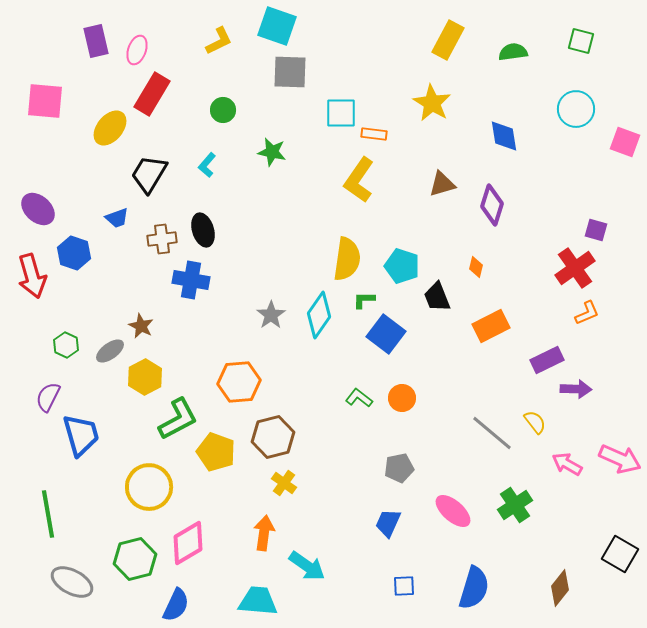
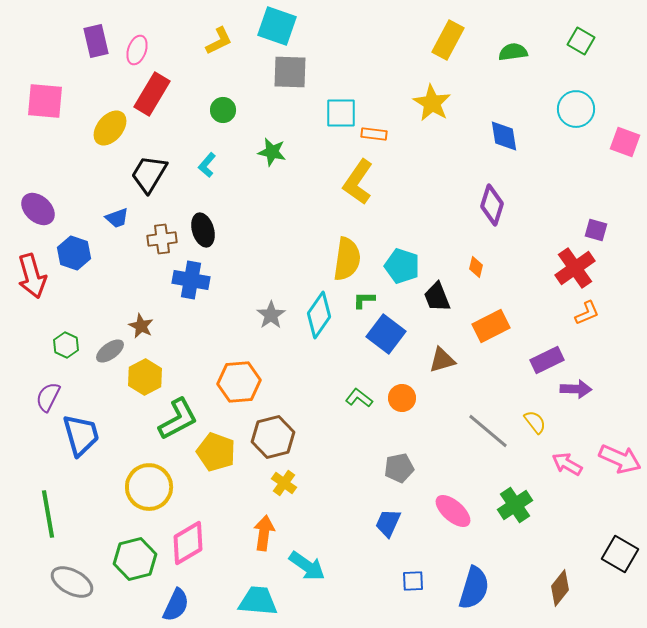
green square at (581, 41): rotated 16 degrees clockwise
yellow L-shape at (359, 180): moved 1 px left, 2 px down
brown triangle at (442, 184): moved 176 px down
gray line at (492, 433): moved 4 px left, 2 px up
blue square at (404, 586): moved 9 px right, 5 px up
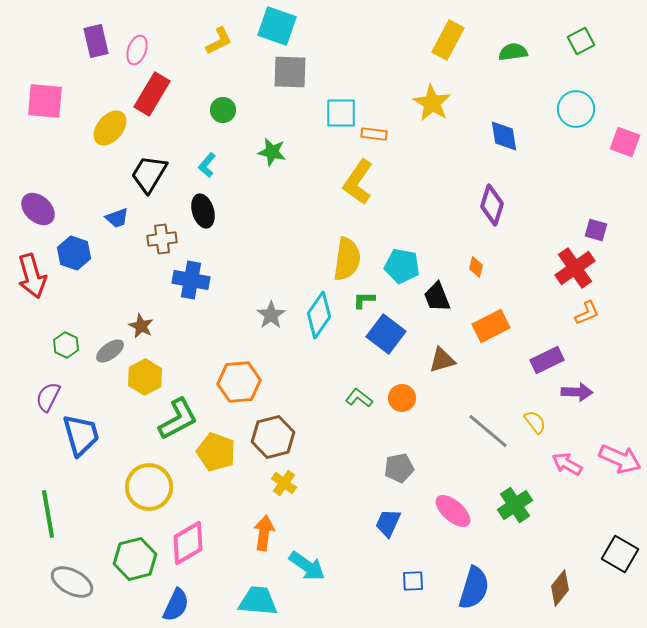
green square at (581, 41): rotated 32 degrees clockwise
black ellipse at (203, 230): moved 19 px up
cyan pentagon at (402, 266): rotated 8 degrees counterclockwise
purple arrow at (576, 389): moved 1 px right, 3 px down
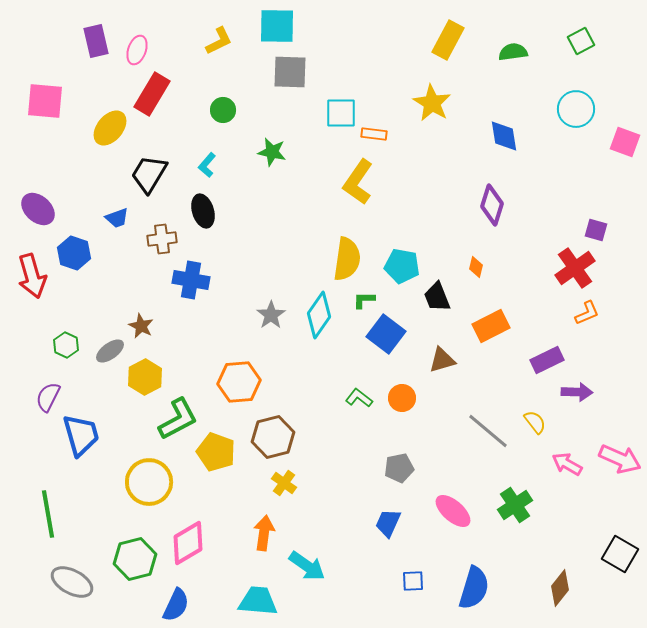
cyan square at (277, 26): rotated 18 degrees counterclockwise
yellow circle at (149, 487): moved 5 px up
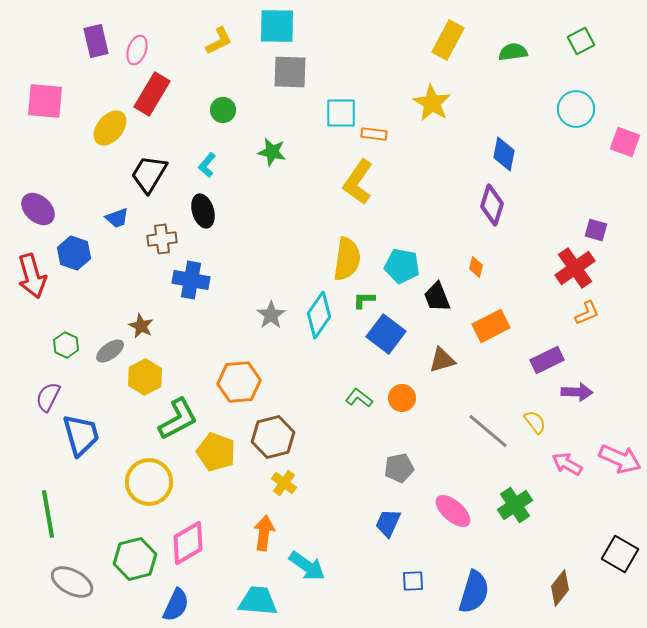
blue diamond at (504, 136): moved 18 px down; rotated 20 degrees clockwise
blue semicircle at (474, 588): moved 4 px down
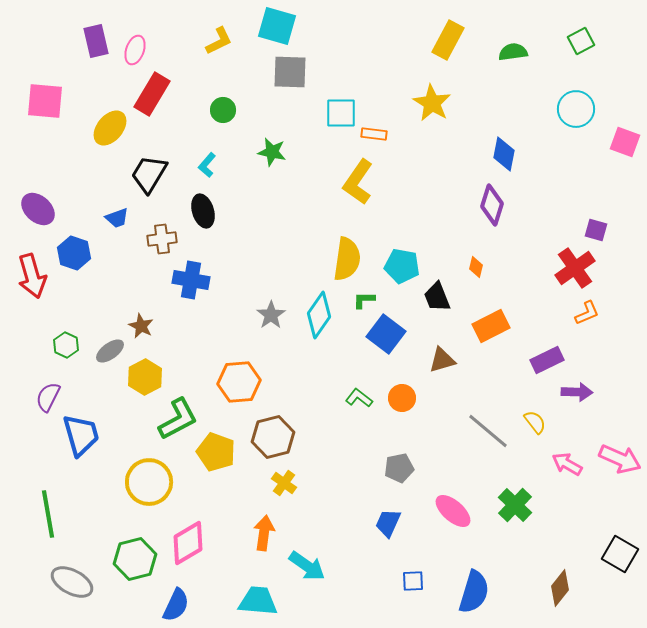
cyan square at (277, 26): rotated 15 degrees clockwise
pink ellipse at (137, 50): moved 2 px left
green cross at (515, 505): rotated 12 degrees counterclockwise
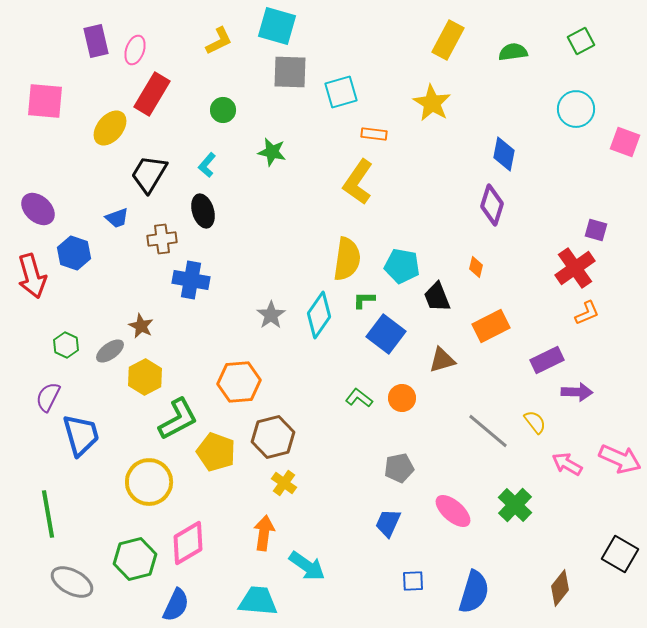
cyan square at (341, 113): moved 21 px up; rotated 16 degrees counterclockwise
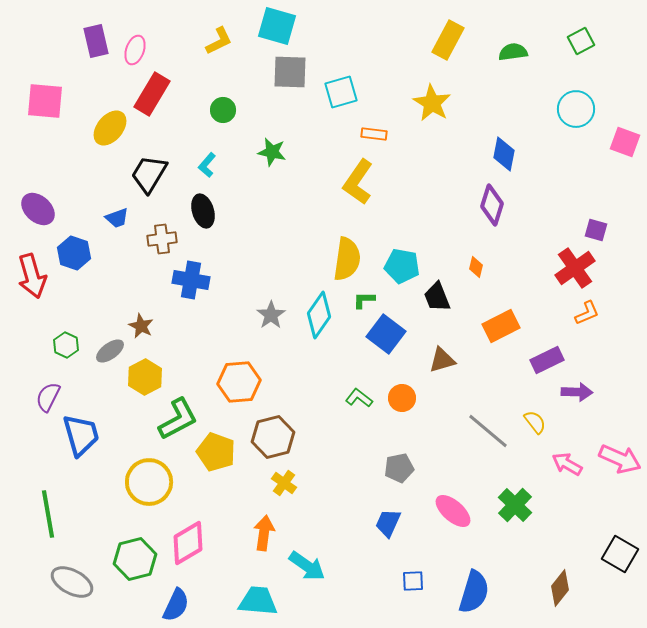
orange rectangle at (491, 326): moved 10 px right
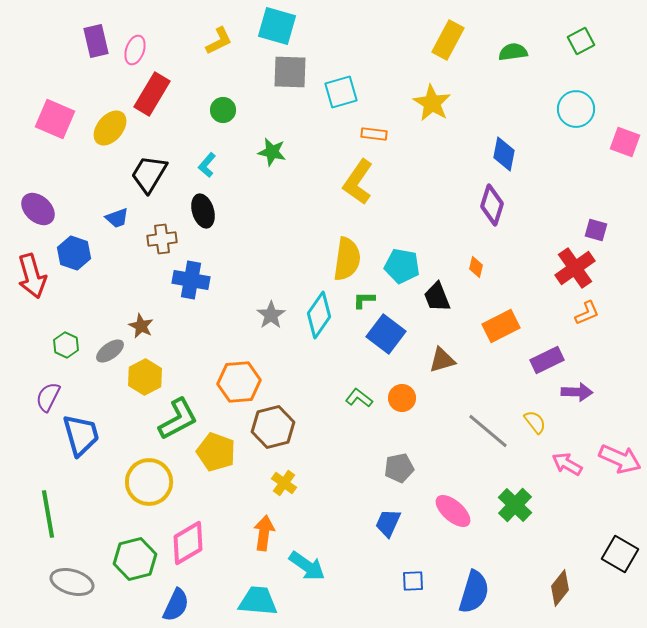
pink square at (45, 101): moved 10 px right, 18 px down; rotated 18 degrees clockwise
brown hexagon at (273, 437): moved 10 px up
gray ellipse at (72, 582): rotated 12 degrees counterclockwise
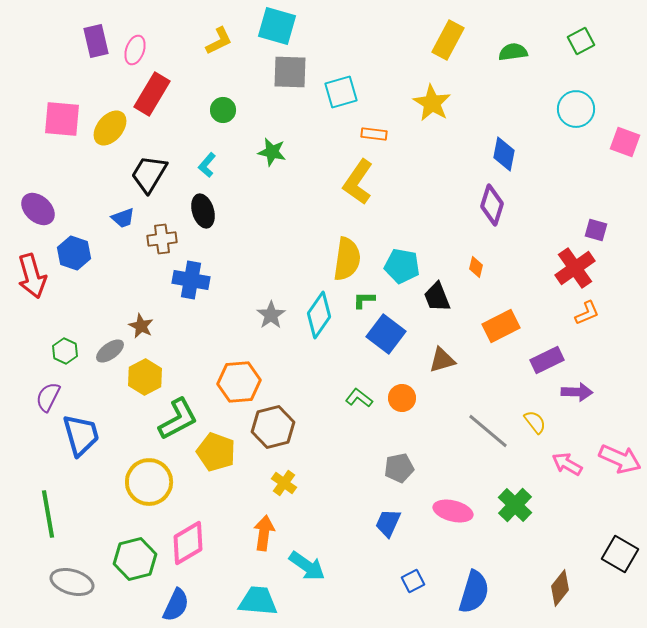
pink square at (55, 119): moved 7 px right; rotated 18 degrees counterclockwise
blue trapezoid at (117, 218): moved 6 px right
green hexagon at (66, 345): moved 1 px left, 6 px down
pink ellipse at (453, 511): rotated 27 degrees counterclockwise
blue square at (413, 581): rotated 25 degrees counterclockwise
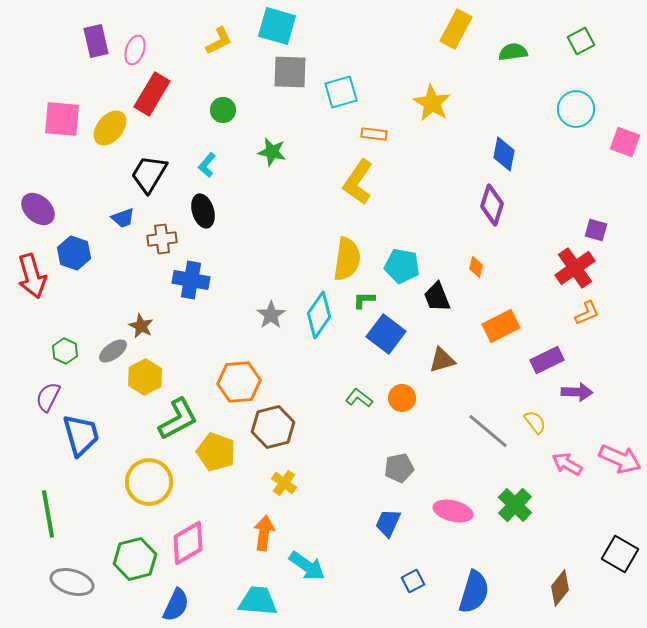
yellow rectangle at (448, 40): moved 8 px right, 11 px up
gray ellipse at (110, 351): moved 3 px right
